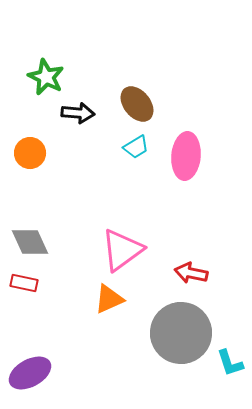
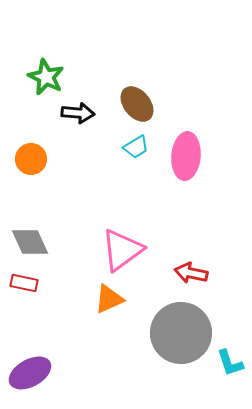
orange circle: moved 1 px right, 6 px down
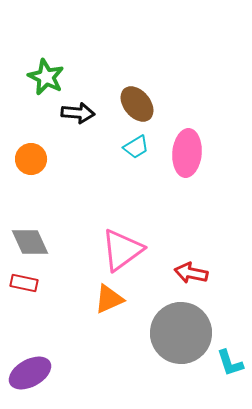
pink ellipse: moved 1 px right, 3 px up
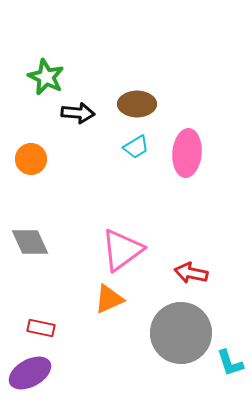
brown ellipse: rotated 51 degrees counterclockwise
red rectangle: moved 17 px right, 45 px down
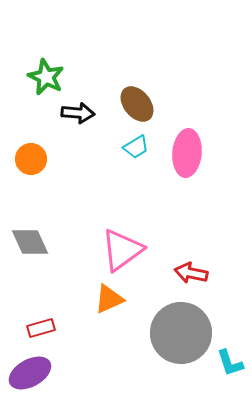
brown ellipse: rotated 51 degrees clockwise
red rectangle: rotated 28 degrees counterclockwise
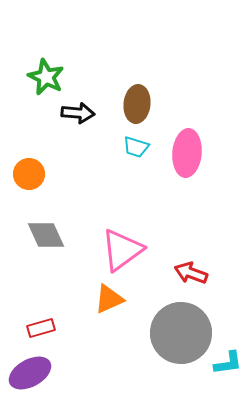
brown ellipse: rotated 45 degrees clockwise
cyan trapezoid: rotated 48 degrees clockwise
orange circle: moved 2 px left, 15 px down
gray diamond: moved 16 px right, 7 px up
red arrow: rotated 8 degrees clockwise
cyan L-shape: moved 2 px left; rotated 80 degrees counterclockwise
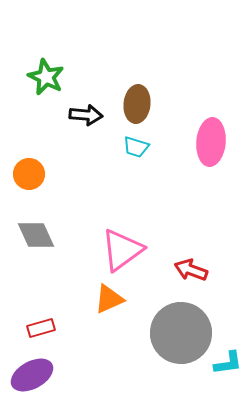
black arrow: moved 8 px right, 2 px down
pink ellipse: moved 24 px right, 11 px up
gray diamond: moved 10 px left
red arrow: moved 3 px up
purple ellipse: moved 2 px right, 2 px down
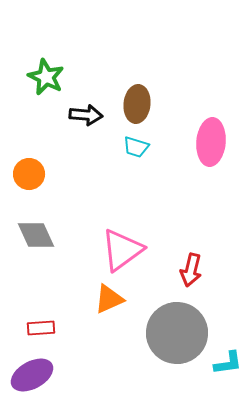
red arrow: rotated 96 degrees counterclockwise
red rectangle: rotated 12 degrees clockwise
gray circle: moved 4 px left
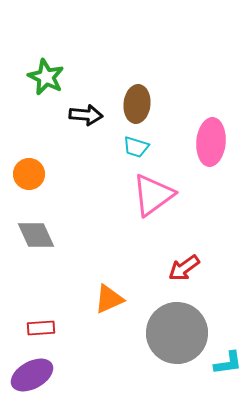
pink triangle: moved 31 px right, 55 px up
red arrow: moved 7 px left, 2 px up; rotated 40 degrees clockwise
